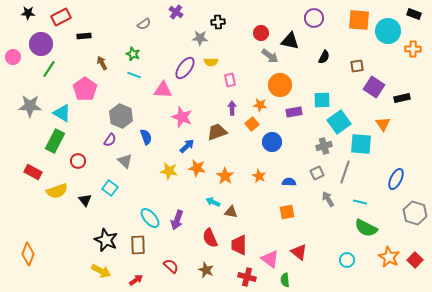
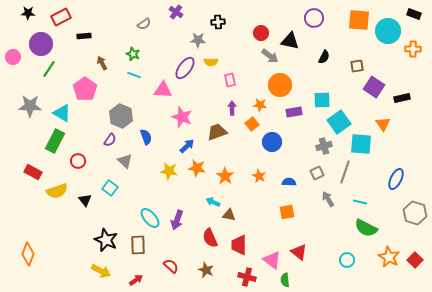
gray star at (200, 38): moved 2 px left, 2 px down
brown triangle at (231, 212): moved 2 px left, 3 px down
pink triangle at (270, 259): moved 2 px right, 1 px down
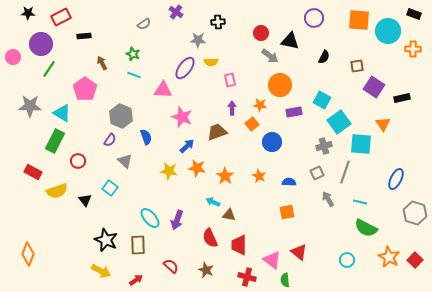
cyan square at (322, 100): rotated 30 degrees clockwise
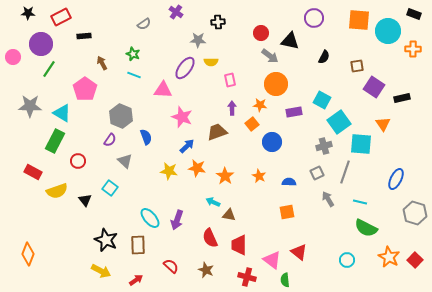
orange circle at (280, 85): moved 4 px left, 1 px up
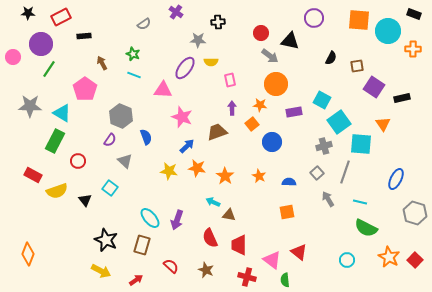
black semicircle at (324, 57): moved 7 px right, 1 px down
red rectangle at (33, 172): moved 3 px down
gray square at (317, 173): rotated 16 degrees counterclockwise
brown rectangle at (138, 245): moved 4 px right; rotated 18 degrees clockwise
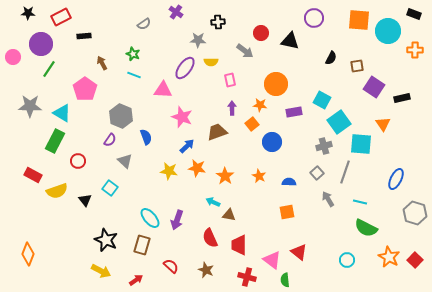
orange cross at (413, 49): moved 2 px right, 1 px down
gray arrow at (270, 56): moved 25 px left, 5 px up
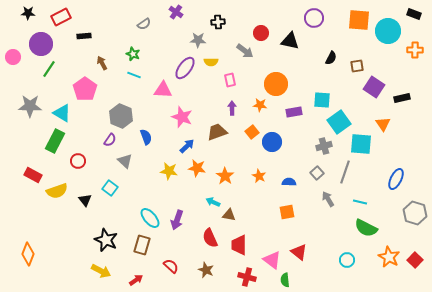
cyan square at (322, 100): rotated 24 degrees counterclockwise
orange square at (252, 124): moved 8 px down
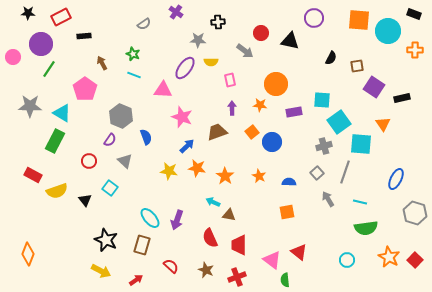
red circle at (78, 161): moved 11 px right
green semicircle at (366, 228): rotated 35 degrees counterclockwise
red cross at (247, 277): moved 10 px left; rotated 36 degrees counterclockwise
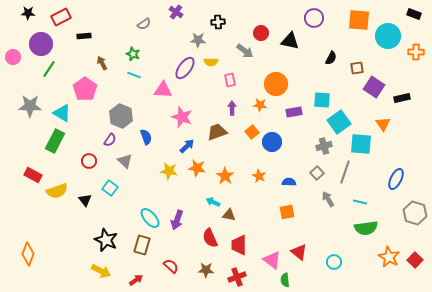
cyan circle at (388, 31): moved 5 px down
orange cross at (415, 50): moved 1 px right, 2 px down
brown square at (357, 66): moved 2 px down
cyan circle at (347, 260): moved 13 px left, 2 px down
brown star at (206, 270): rotated 21 degrees counterclockwise
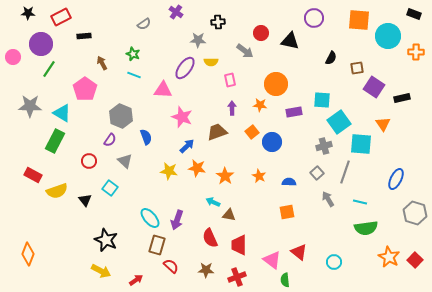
brown rectangle at (142, 245): moved 15 px right
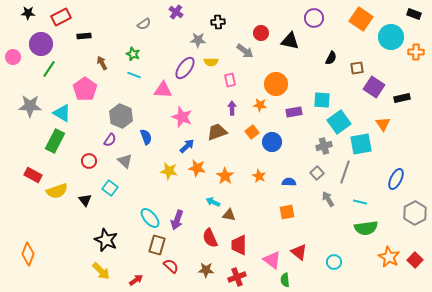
orange square at (359, 20): moved 2 px right, 1 px up; rotated 30 degrees clockwise
cyan circle at (388, 36): moved 3 px right, 1 px down
cyan square at (361, 144): rotated 15 degrees counterclockwise
gray hexagon at (415, 213): rotated 15 degrees clockwise
yellow arrow at (101, 271): rotated 18 degrees clockwise
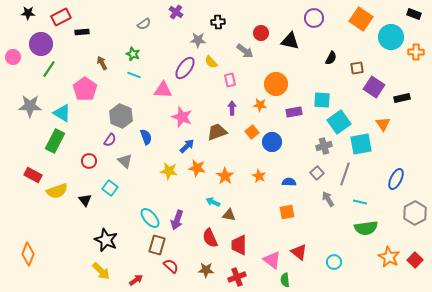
black rectangle at (84, 36): moved 2 px left, 4 px up
yellow semicircle at (211, 62): rotated 48 degrees clockwise
gray line at (345, 172): moved 2 px down
